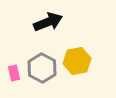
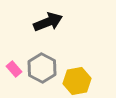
yellow hexagon: moved 20 px down
pink rectangle: moved 4 px up; rotated 28 degrees counterclockwise
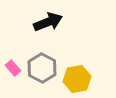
pink rectangle: moved 1 px left, 1 px up
yellow hexagon: moved 2 px up
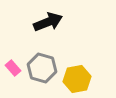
gray hexagon: rotated 12 degrees counterclockwise
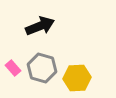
black arrow: moved 8 px left, 4 px down
yellow hexagon: moved 1 px up; rotated 8 degrees clockwise
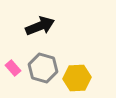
gray hexagon: moved 1 px right
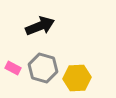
pink rectangle: rotated 21 degrees counterclockwise
